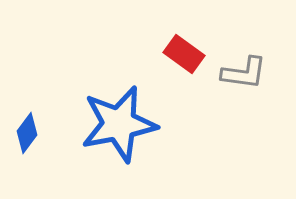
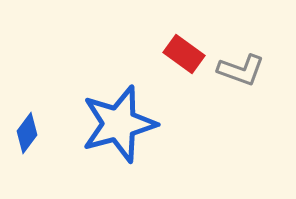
gray L-shape: moved 3 px left, 3 px up; rotated 12 degrees clockwise
blue star: rotated 4 degrees counterclockwise
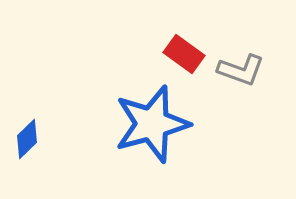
blue star: moved 33 px right
blue diamond: moved 6 px down; rotated 9 degrees clockwise
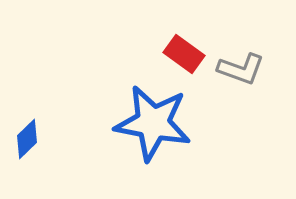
gray L-shape: moved 1 px up
blue star: moved 1 px right, 1 px up; rotated 26 degrees clockwise
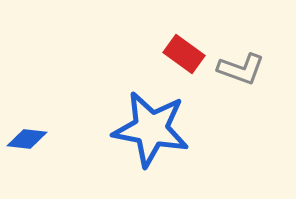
blue star: moved 2 px left, 6 px down
blue diamond: rotated 51 degrees clockwise
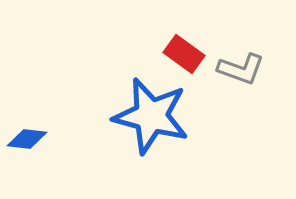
blue star: moved 13 px up; rotated 4 degrees clockwise
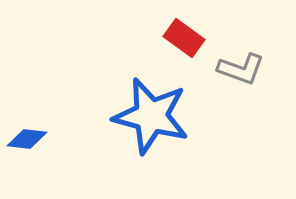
red rectangle: moved 16 px up
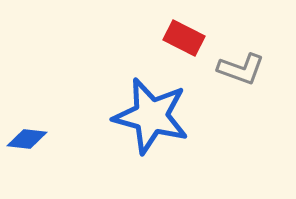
red rectangle: rotated 9 degrees counterclockwise
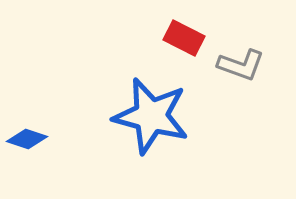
gray L-shape: moved 4 px up
blue diamond: rotated 12 degrees clockwise
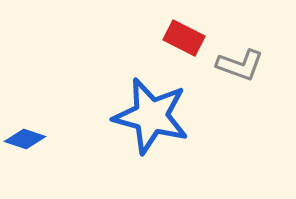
gray L-shape: moved 1 px left
blue diamond: moved 2 px left
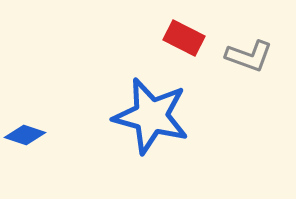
gray L-shape: moved 9 px right, 9 px up
blue diamond: moved 4 px up
